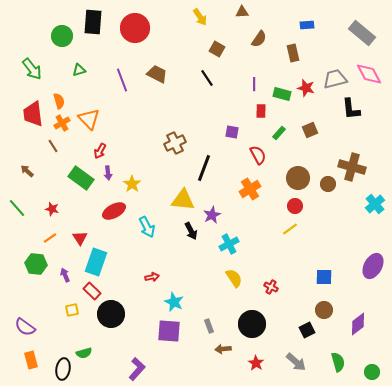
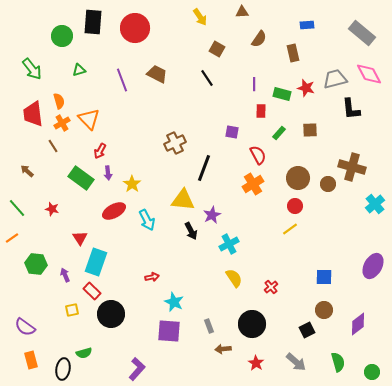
brown square at (310, 130): rotated 21 degrees clockwise
orange cross at (250, 189): moved 3 px right, 5 px up
cyan arrow at (147, 227): moved 7 px up
orange line at (50, 238): moved 38 px left
red cross at (271, 287): rotated 24 degrees clockwise
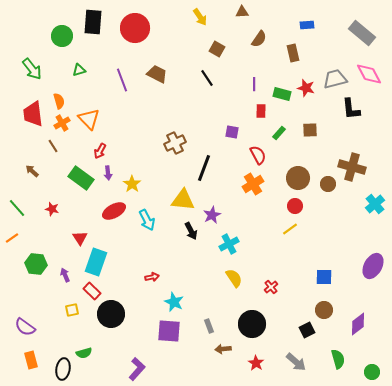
brown arrow at (27, 171): moved 5 px right
green semicircle at (338, 362): moved 3 px up
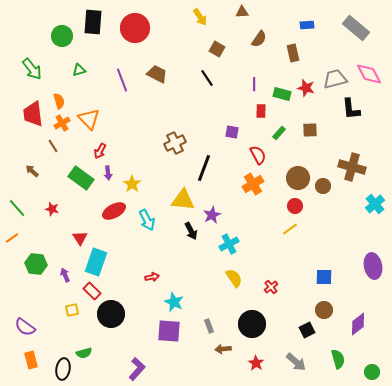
gray rectangle at (362, 33): moved 6 px left, 5 px up
brown circle at (328, 184): moved 5 px left, 2 px down
purple ellipse at (373, 266): rotated 40 degrees counterclockwise
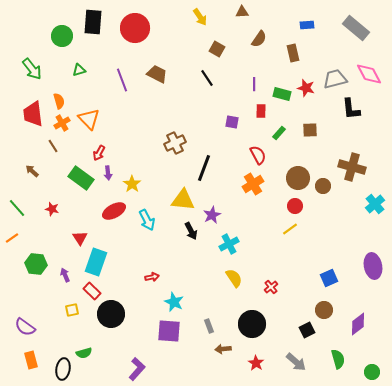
purple square at (232, 132): moved 10 px up
red arrow at (100, 151): moved 1 px left, 2 px down
blue square at (324, 277): moved 5 px right, 1 px down; rotated 24 degrees counterclockwise
